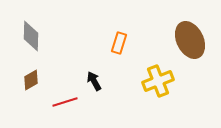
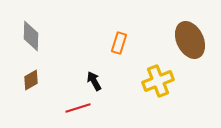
red line: moved 13 px right, 6 px down
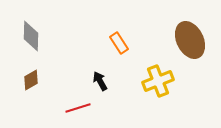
orange rectangle: rotated 50 degrees counterclockwise
black arrow: moved 6 px right
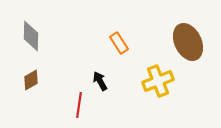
brown ellipse: moved 2 px left, 2 px down
red line: moved 1 px right, 3 px up; rotated 65 degrees counterclockwise
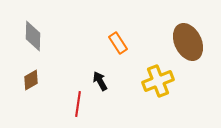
gray diamond: moved 2 px right
orange rectangle: moved 1 px left
red line: moved 1 px left, 1 px up
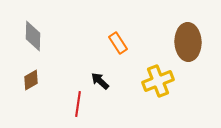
brown ellipse: rotated 24 degrees clockwise
black arrow: rotated 18 degrees counterclockwise
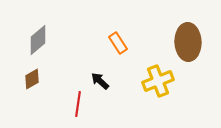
gray diamond: moved 5 px right, 4 px down; rotated 48 degrees clockwise
brown diamond: moved 1 px right, 1 px up
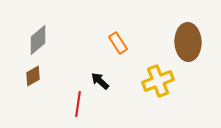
brown diamond: moved 1 px right, 3 px up
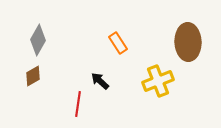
gray diamond: rotated 20 degrees counterclockwise
